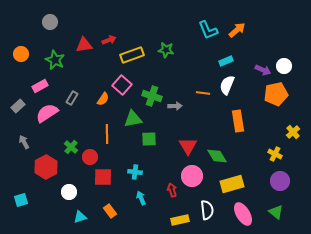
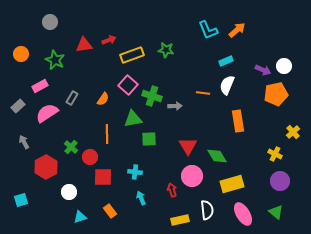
pink square at (122, 85): moved 6 px right
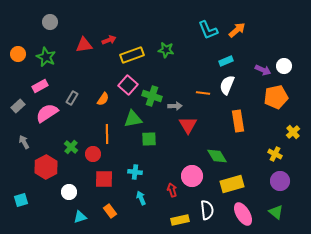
orange circle at (21, 54): moved 3 px left
green star at (55, 60): moved 9 px left, 3 px up
orange pentagon at (276, 94): moved 3 px down
red triangle at (188, 146): moved 21 px up
red circle at (90, 157): moved 3 px right, 3 px up
red square at (103, 177): moved 1 px right, 2 px down
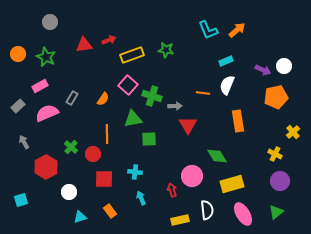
pink semicircle at (47, 113): rotated 10 degrees clockwise
green triangle at (276, 212): rotated 42 degrees clockwise
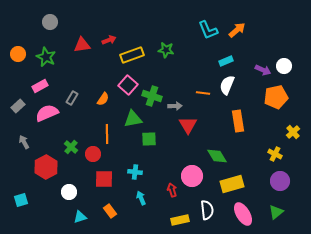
red triangle at (84, 45): moved 2 px left
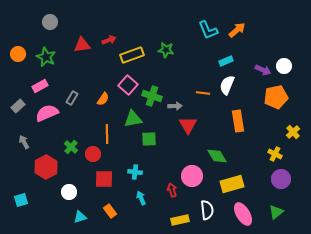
purple circle at (280, 181): moved 1 px right, 2 px up
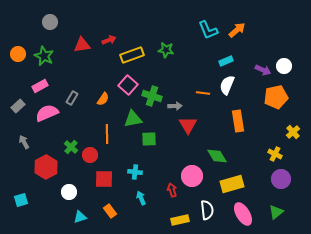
green star at (46, 57): moved 2 px left, 1 px up
red circle at (93, 154): moved 3 px left, 1 px down
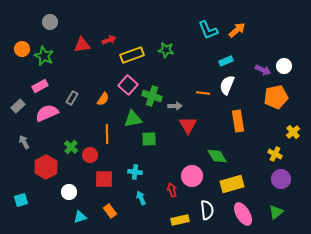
orange circle at (18, 54): moved 4 px right, 5 px up
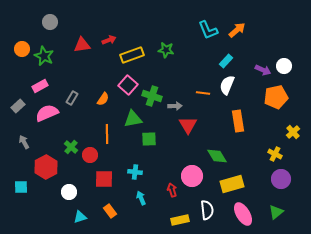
cyan rectangle at (226, 61): rotated 24 degrees counterclockwise
cyan square at (21, 200): moved 13 px up; rotated 16 degrees clockwise
